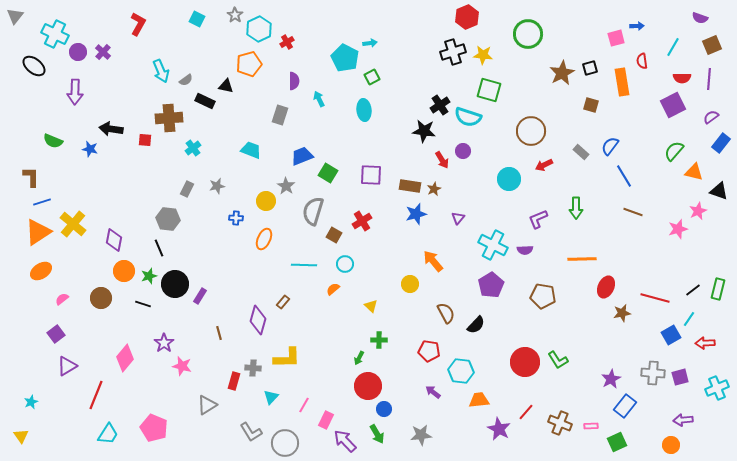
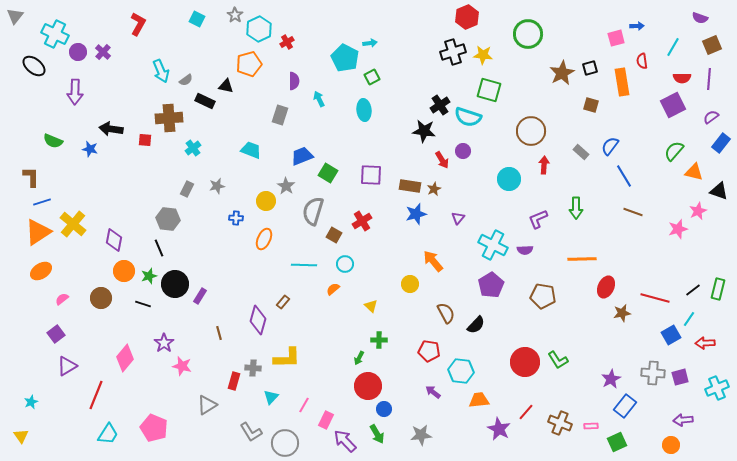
red arrow at (544, 165): rotated 120 degrees clockwise
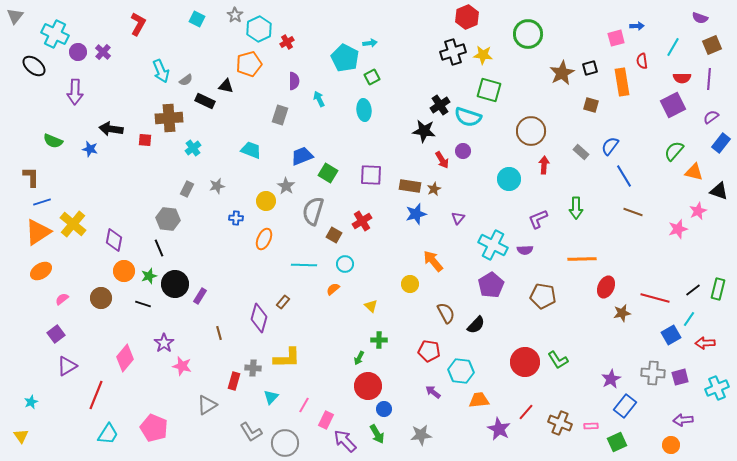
purple diamond at (258, 320): moved 1 px right, 2 px up
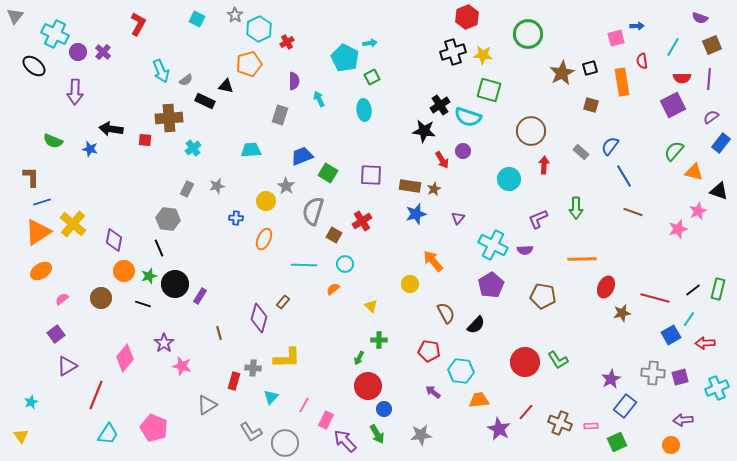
cyan trapezoid at (251, 150): rotated 25 degrees counterclockwise
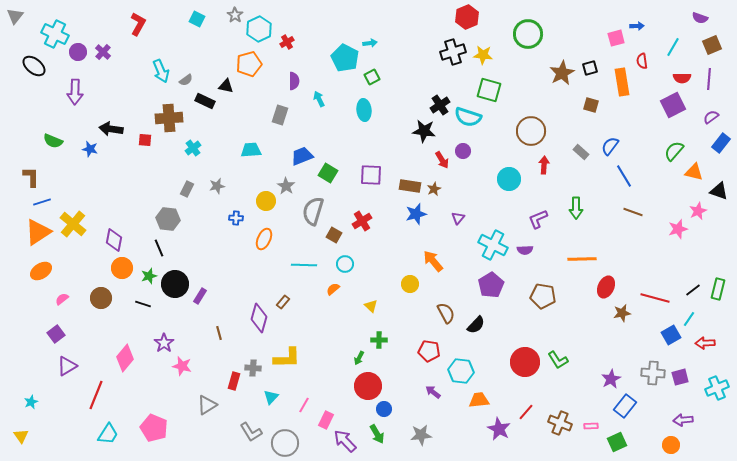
orange circle at (124, 271): moved 2 px left, 3 px up
